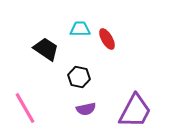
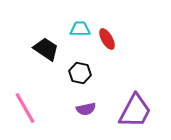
black hexagon: moved 1 px right, 4 px up
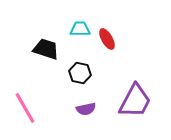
black trapezoid: rotated 16 degrees counterclockwise
purple trapezoid: moved 10 px up
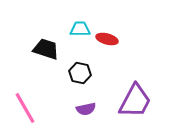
red ellipse: rotated 45 degrees counterclockwise
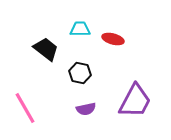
red ellipse: moved 6 px right
black trapezoid: rotated 20 degrees clockwise
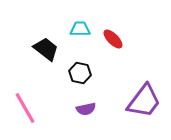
red ellipse: rotated 30 degrees clockwise
purple trapezoid: moved 9 px right; rotated 9 degrees clockwise
